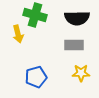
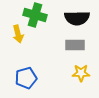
gray rectangle: moved 1 px right
blue pentagon: moved 10 px left, 1 px down
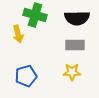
yellow star: moved 9 px left, 1 px up
blue pentagon: moved 2 px up
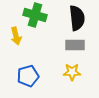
black semicircle: rotated 95 degrees counterclockwise
yellow arrow: moved 2 px left, 2 px down
blue pentagon: moved 2 px right
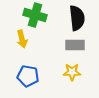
yellow arrow: moved 6 px right, 3 px down
blue pentagon: rotated 25 degrees clockwise
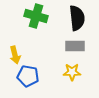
green cross: moved 1 px right, 1 px down
yellow arrow: moved 7 px left, 16 px down
gray rectangle: moved 1 px down
